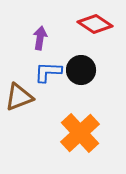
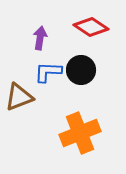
red diamond: moved 4 px left, 3 px down
orange cross: rotated 21 degrees clockwise
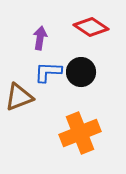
black circle: moved 2 px down
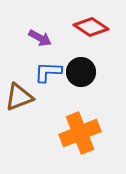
purple arrow: rotated 110 degrees clockwise
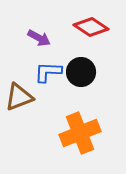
purple arrow: moved 1 px left
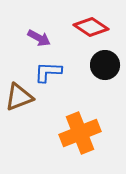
black circle: moved 24 px right, 7 px up
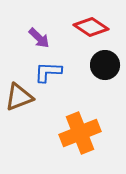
purple arrow: rotated 15 degrees clockwise
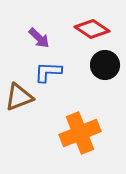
red diamond: moved 1 px right, 2 px down
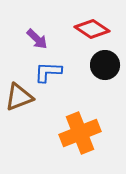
purple arrow: moved 2 px left, 1 px down
